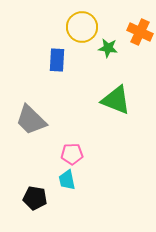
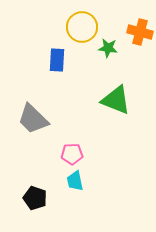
orange cross: rotated 10 degrees counterclockwise
gray trapezoid: moved 2 px right, 1 px up
cyan trapezoid: moved 8 px right, 1 px down
black pentagon: rotated 10 degrees clockwise
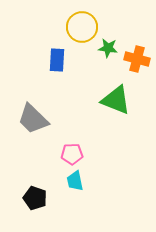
orange cross: moved 3 px left, 27 px down
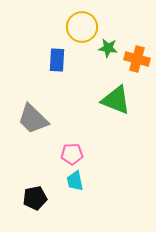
black pentagon: rotated 30 degrees counterclockwise
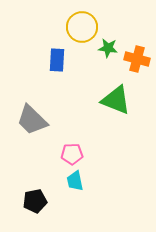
gray trapezoid: moved 1 px left, 1 px down
black pentagon: moved 3 px down
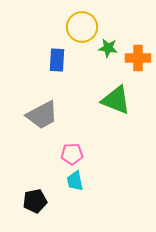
orange cross: moved 1 px right, 1 px up; rotated 15 degrees counterclockwise
gray trapezoid: moved 10 px right, 5 px up; rotated 72 degrees counterclockwise
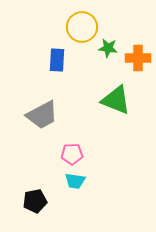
cyan trapezoid: rotated 70 degrees counterclockwise
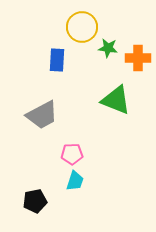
cyan trapezoid: rotated 80 degrees counterclockwise
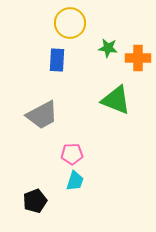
yellow circle: moved 12 px left, 4 px up
black pentagon: rotated 10 degrees counterclockwise
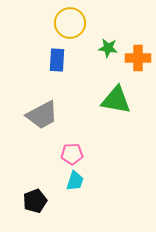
green triangle: rotated 12 degrees counterclockwise
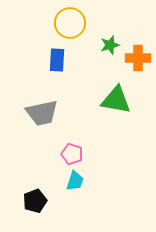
green star: moved 2 px right, 3 px up; rotated 24 degrees counterclockwise
gray trapezoid: moved 2 px up; rotated 16 degrees clockwise
pink pentagon: rotated 20 degrees clockwise
